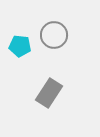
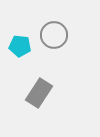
gray rectangle: moved 10 px left
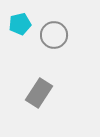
cyan pentagon: moved 22 px up; rotated 20 degrees counterclockwise
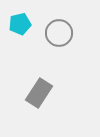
gray circle: moved 5 px right, 2 px up
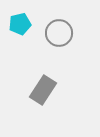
gray rectangle: moved 4 px right, 3 px up
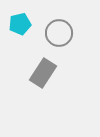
gray rectangle: moved 17 px up
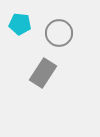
cyan pentagon: rotated 20 degrees clockwise
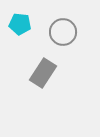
gray circle: moved 4 px right, 1 px up
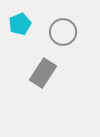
cyan pentagon: rotated 30 degrees counterclockwise
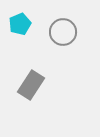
gray rectangle: moved 12 px left, 12 px down
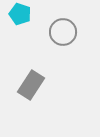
cyan pentagon: moved 10 px up; rotated 30 degrees counterclockwise
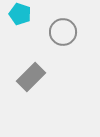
gray rectangle: moved 8 px up; rotated 12 degrees clockwise
